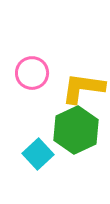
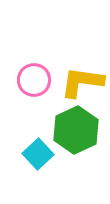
pink circle: moved 2 px right, 7 px down
yellow L-shape: moved 1 px left, 6 px up
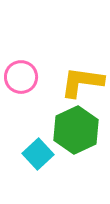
pink circle: moved 13 px left, 3 px up
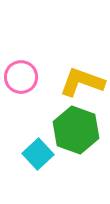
yellow L-shape: rotated 12 degrees clockwise
green hexagon: rotated 15 degrees counterclockwise
